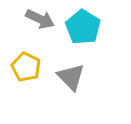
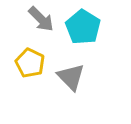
gray arrow: moved 1 px right; rotated 20 degrees clockwise
yellow pentagon: moved 4 px right, 4 px up
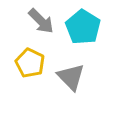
gray arrow: moved 2 px down
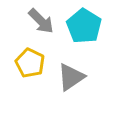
cyan pentagon: moved 1 px right, 1 px up
gray triangle: rotated 40 degrees clockwise
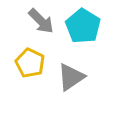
cyan pentagon: moved 1 px left
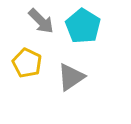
yellow pentagon: moved 3 px left
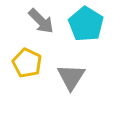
cyan pentagon: moved 3 px right, 2 px up
gray triangle: rotated 24 degrees counterclockwise
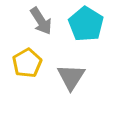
gray arrow: rotated 12 degrees clockwise
yellow pentagon: rotated 16 degrees clockwise
